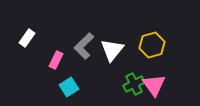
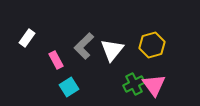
pink rectangle: rotated 54 degrees counterclockwise
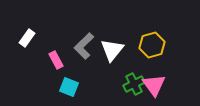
cyan square: rotated 36 degrees counterclockwise
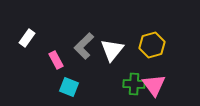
green cross: rotated 30 degrees clockwise
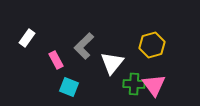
white triangle: moved 13 px down
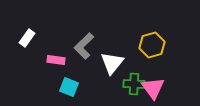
pink rectangle: rotated 54 degrees counterclockwise
pink triangle: moved 1 px left, 3 px down
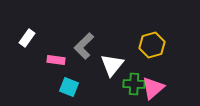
white triangle: moved 2 px down
pink triangle: rotated 25 degrees clockwise
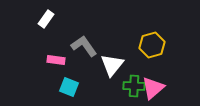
white rectangle: moved 19 px right, 19 px up
gray L-shape: rotated 100 degrees clockwise
green cross: moved 2 px down
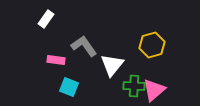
pink triangle: moved 1 px right, 2 px down
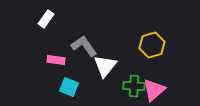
white triangle: moved 7 px left, 1 px down
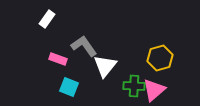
white rectangle: moved 1 px right
yellow hexagon: moved 8 px right, 13 px down
pink rectangle: moved 2 px right, 1 px up; rotated 12 degrees clockwise
